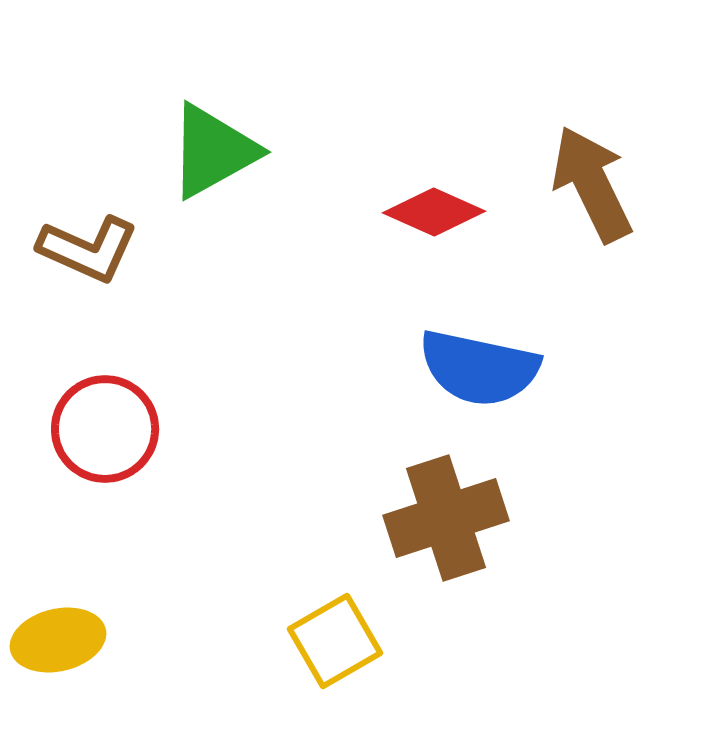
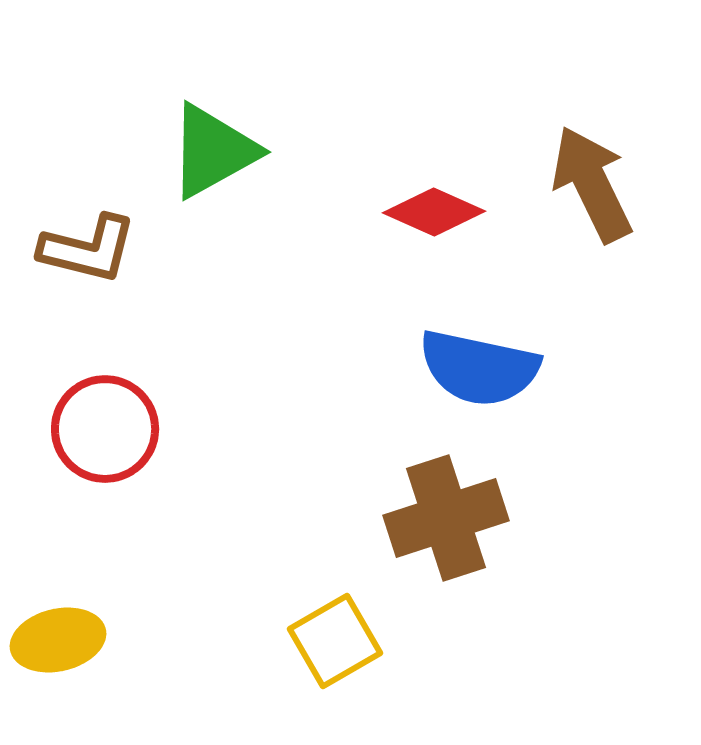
brown L-shape: rotated 10 degrees counterclockwise
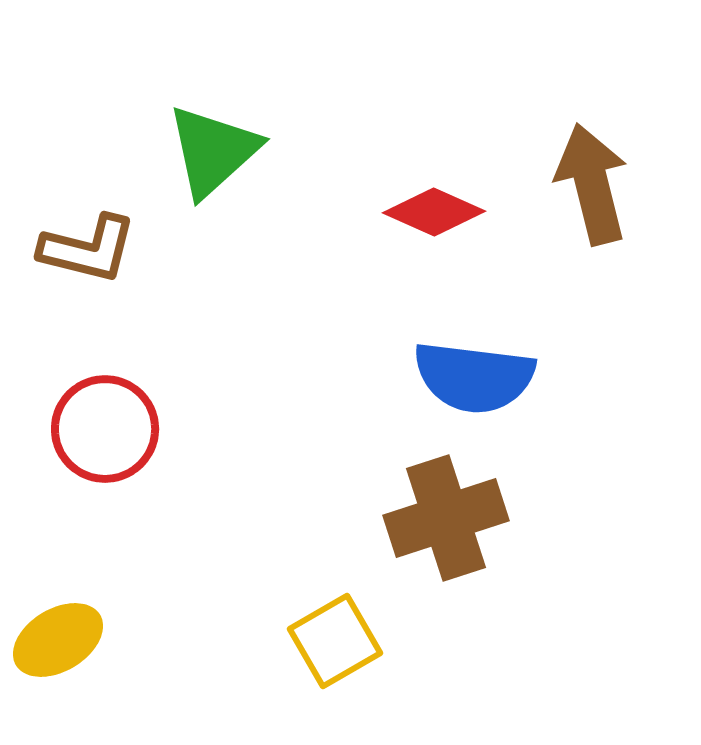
green triangle: rotated 13 degrees counterclockwise
brown arrow: rotated 12 degrees clockwise
blue semicircle: moved 5 px left, 9 px down; rotated 5 degrees counterclockwise
yellow ellipse: rotated 18 degrees counterclockwise
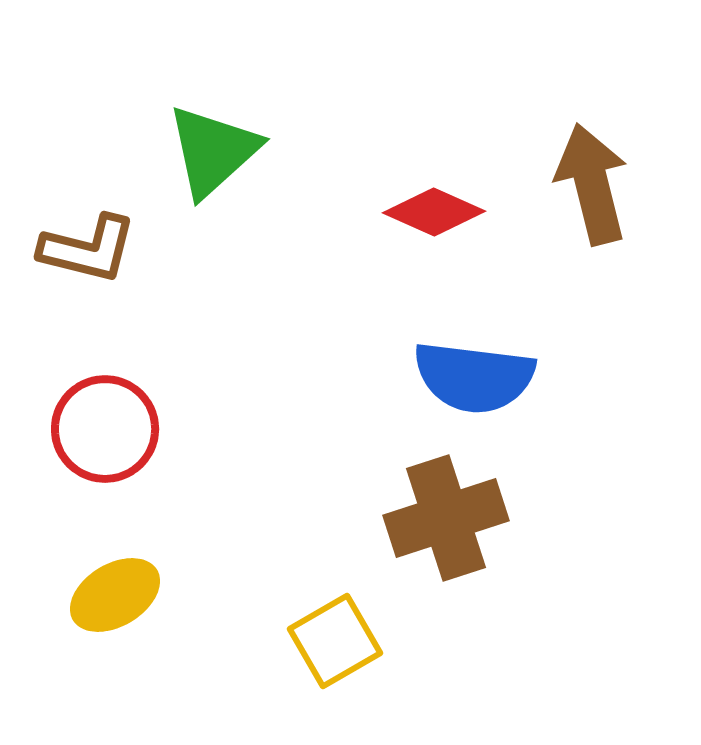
yellow ellipse: moved 57 px right, 45 px up
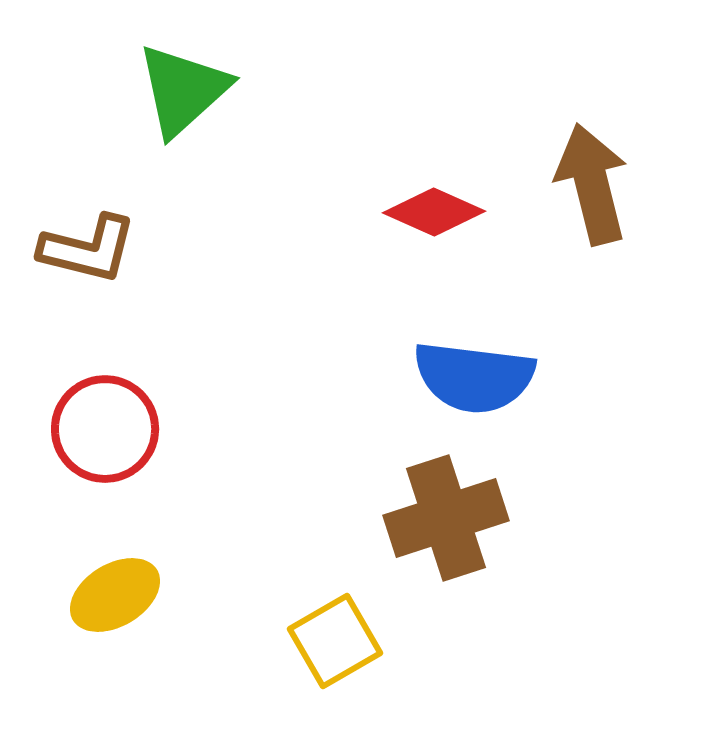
green triangle: moved 30 px left, 61 px up
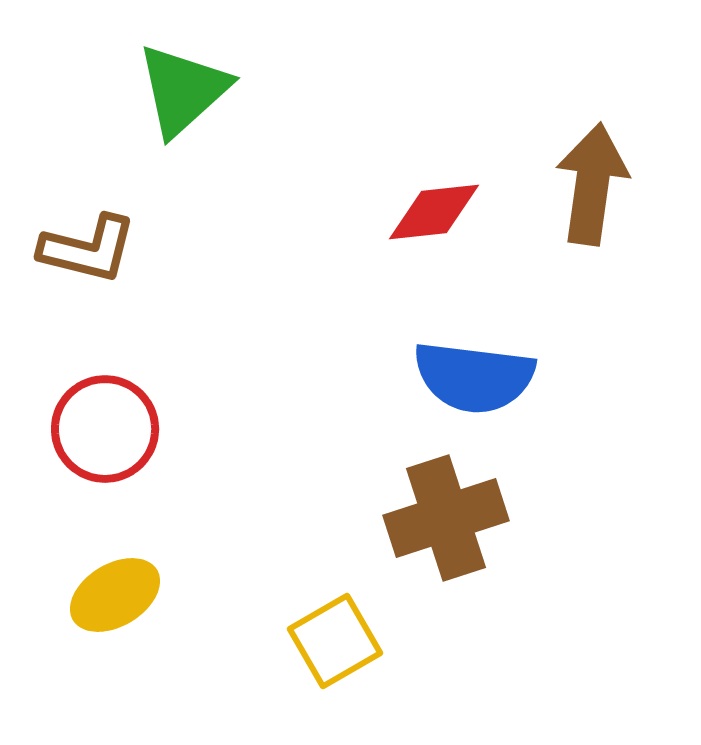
brown arrow: rotated 22 degrees clockwise
red diamond: rotated 30 degrees counterclockwise
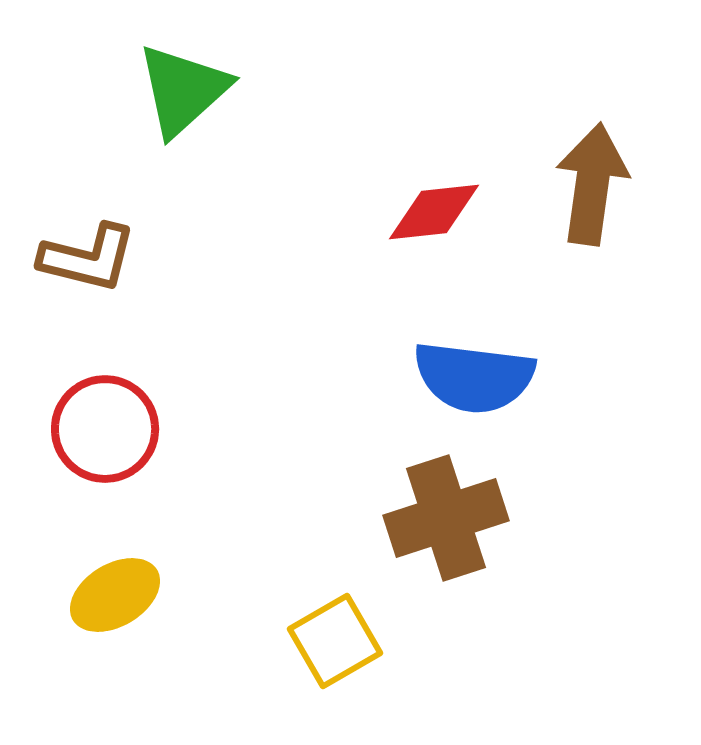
brown L-shape: moved 9 px down
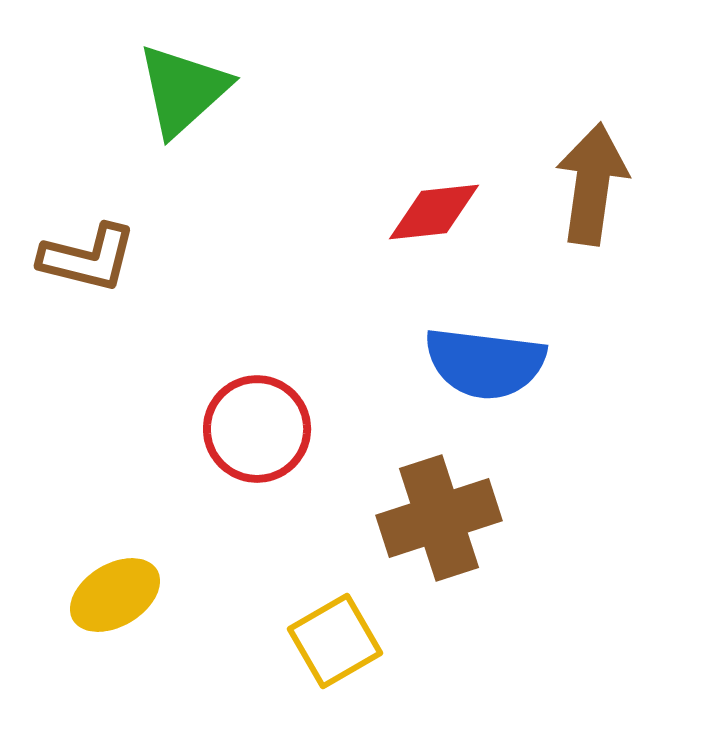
blue semicircle: moved 11 px right, 14 px up
red circle: moved 152 px right
brown cross: moved 7 px left
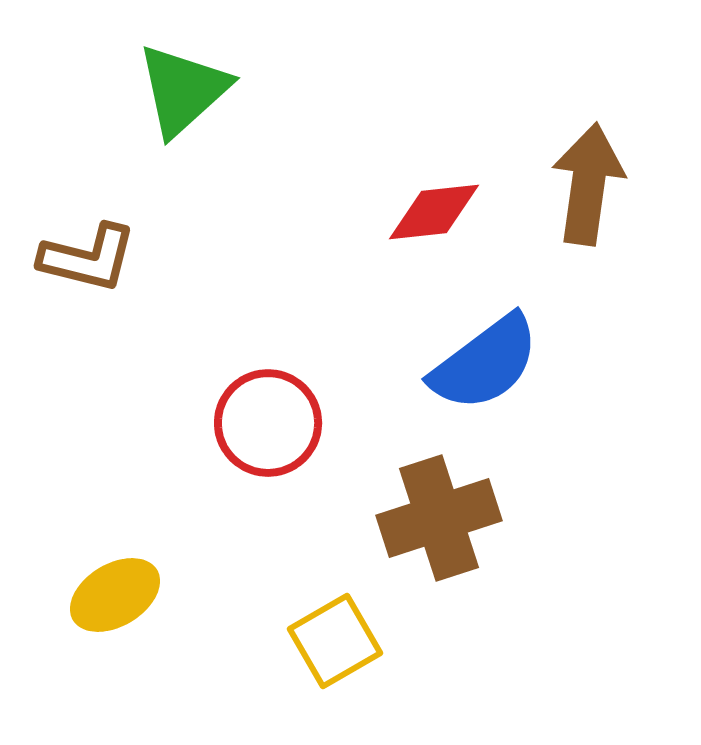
brown arrow: moved 4 px left
blue semicircle: rotated 44 degrees counterclockwise
red circle: moved 11 px right, 6 px up
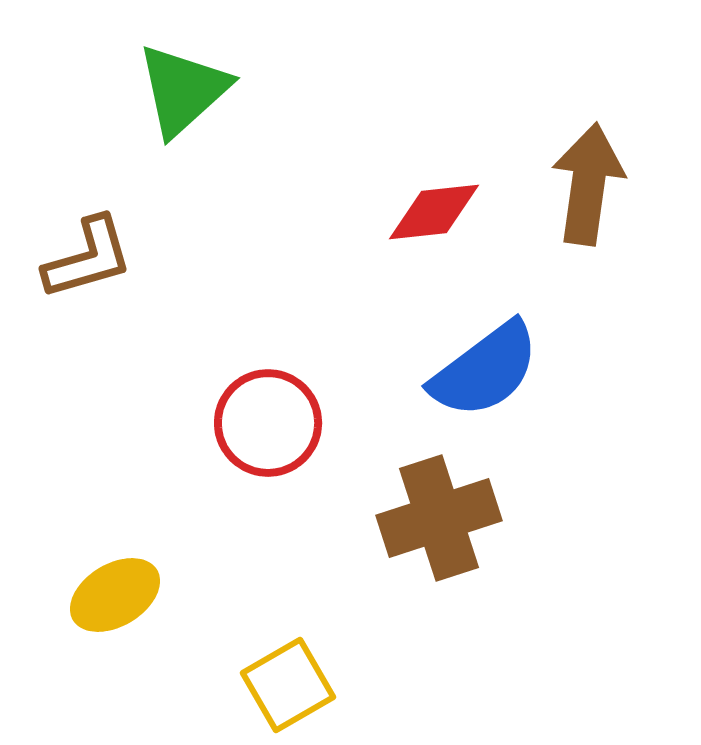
brown L-shape: rotated 30 degrees counterclockwise
blue semicircle: moved 7 px down
yellow square: moved 47 px left, 44 px down
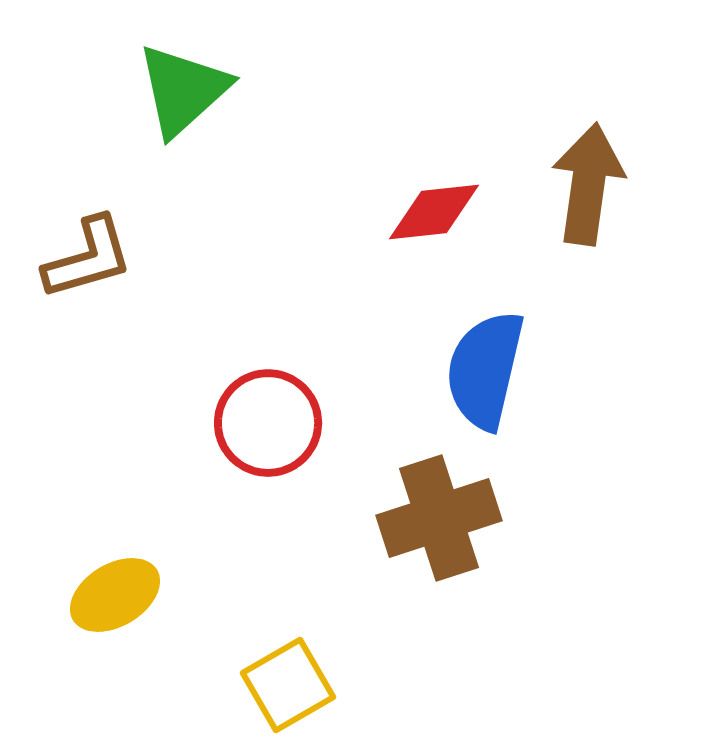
blue semicircle: rotated 140 degrees clockwise
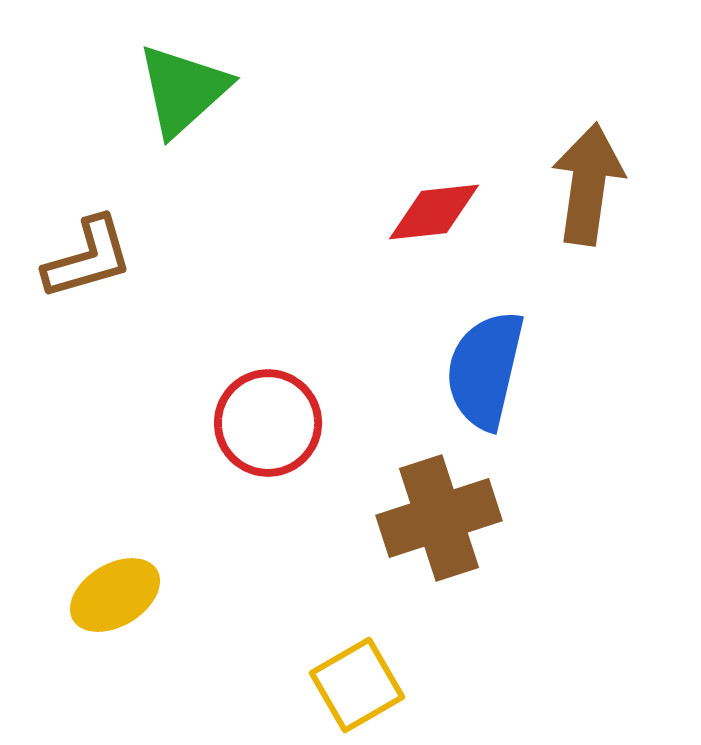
yellow square: moved 69 px right
